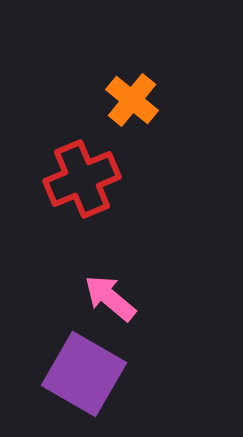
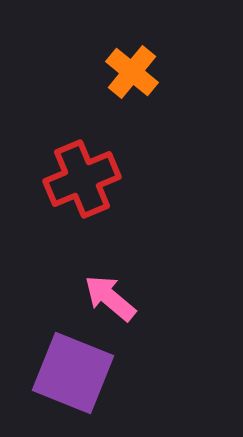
orange cross: moved 28 px up
purple square: moved 11 px left, 1 px up; rotated 8 degrees counterclockwise
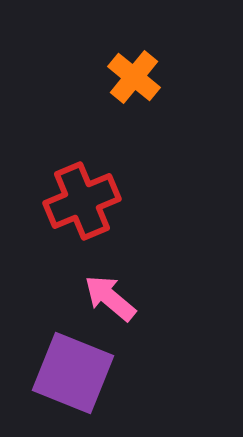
orange cross: moved 2 px right, 5 px down
red cross: moved 22 px down
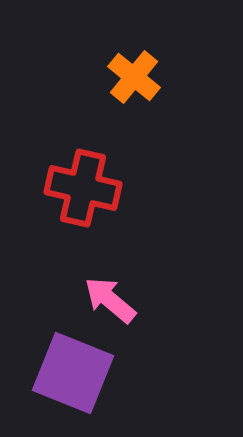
red cross: moved 1 px right, 13 px up; rotated 36 degrees clockwise
pink arrow: moved 2 px down
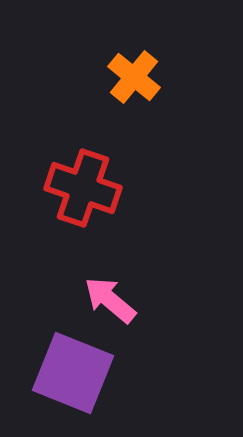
red cross: rotated 6 degrees clockwise
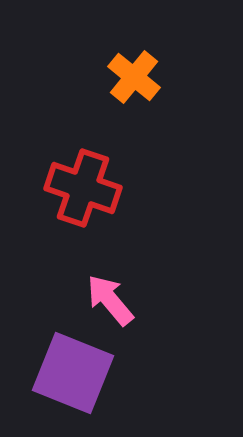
pink arrow: rotated 10 degrees clockwise
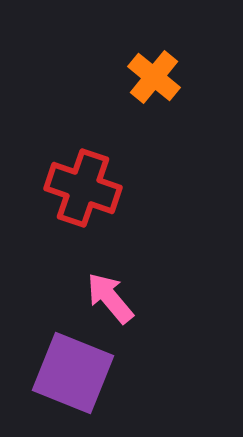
orange cross: moved 20 px right
pink arrow: moved 2 px up
